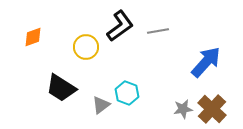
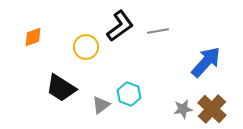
cyan hexagon: moved 2 px right, 1 px down
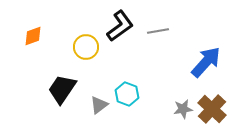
orange diamond: moved 1 px up
black trapezoid: moved 1 px right, 1 px down; rotated 92 degrees clockwise
cyan hexagon: moved 2 px left
gray triangle: moved 2 px left
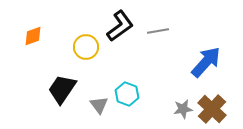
gray triangle: rotated 30 degrees counterclockwise
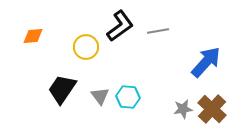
orange diamond: rotated 15 degrees clockwise
cyan hexagon: moved 1 px right, 3 px down; rotated 15 degrees counterclockwise
gray triangle: moved 1 px right, 9 px up
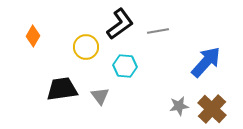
black L-shape: moved 2 px up
orange diamond: rotated 55 degrees counterclockwise
black trapezoid: rotated 48 degrees clockwise
cyan hexagon: moved 3 px left, 31 px up
gray star: moved 4 px left, 3 px up
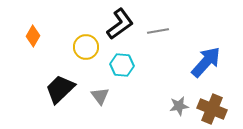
cyan hexagon: moved 3 px left, 1 px up
black trapezoid: moved 2 px left; rotated 36 degrees counterclockwise
brown cross: rotated 20 degrees counterclockwise
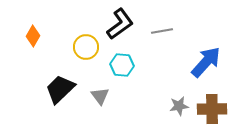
gray line: moved 4 px right
brown cross: rotated 24 degrees counterclockwise
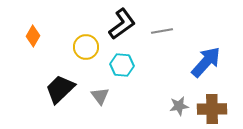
black L-shape: moved 2 px right
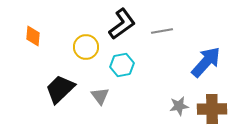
orange diamond: rotated 25 degrees counterclockwise
cyan hexagon: rotated 15 degrees counterclockwise
